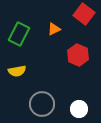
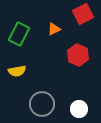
red square: moved 1 px left; rotated 25 degrees clockwise
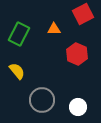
orange triangle: rotated 24 degrees clockwise
red hexagon: moved 1 px left, 1 px up
yellow semicircle: rotated 120 degrees counterclockwise
gray circle: moved 4 px up
white circle: moved 1 px left, 2 px up
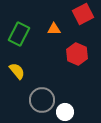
white circle: moved 13 px left, 5 px down
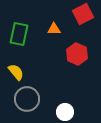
green rectangle: rotated 15 degrees counterclockwise
yellow semicircle: moved 1 px left, 1 px down
gray circle: moved 15 px left, 1 px up
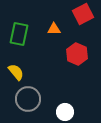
gray circle: moved 1 px right
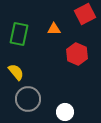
red square: moved 2 px right
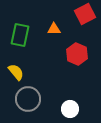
green rectangle: moved 1 px right, 1 px down
white circle: moved 5 px right, 3 px up
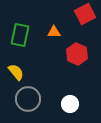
orange triangle: moved 3 px down
white circle: moved 5 px up
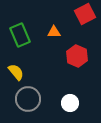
green rectangle: rotated 35 degrees counterclockwise
red hexagon: moved 2 px down
white circle: moved 1 px up
